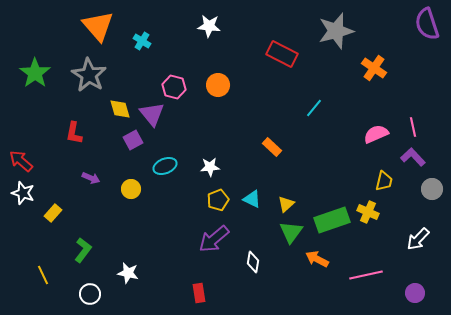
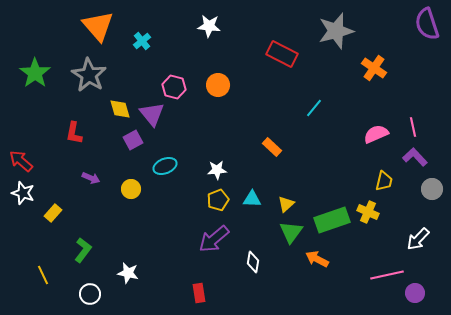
cyan cross at (142, 41): rotated 18 degrees clockwise
purple L-shape at (413, 157): moved 2 px right
white star at (210, 167): moved 7 px right, 3 px down
cyan triangle at (252, 199): rotated 24 degrees counterclockwise
pink line at (366, 275): moved 21 px right
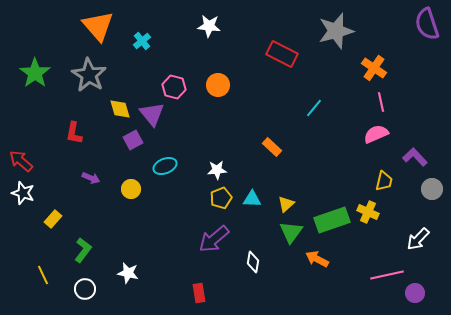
pink line at (413, 127): moved 32 px left, 25 px up
yellow pentagon at (218, 200): moved 3 px right, 2 px up
yellow rectangle at (53, 213): moved 6 px down
white circle at (90, 294): moved 5 px left, 5 px up
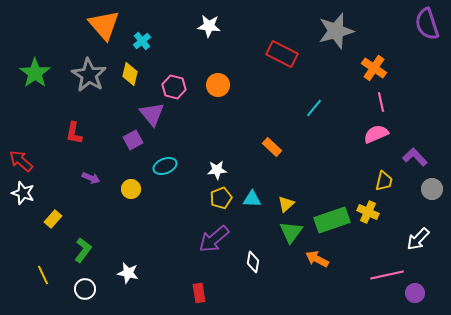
orange triangle at (98, 26): moved 6 px right, 1 px up
yellow diamond at (120, 109): moved 10 px right, 35 px up; rotated 30 degrees clockwise
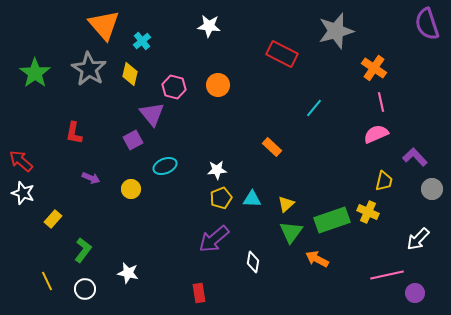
gray star at (89, 75): moved 6 px up
yellow line at (43, 275): moved 4 px right, 6 px down
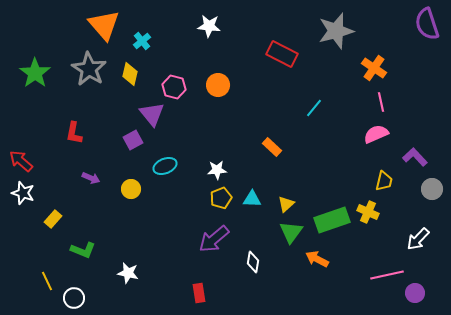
green L-shape at (83, 250): rotated 75 degrees clockwise
white circle at (85, 289): moved 11 px left, 9 px down
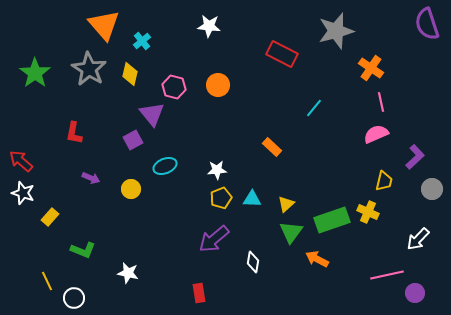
orange cross at (374, 68): moved 3 px left
purple L-shape at (415, 157): rotated 90 degrees clockwise
yellow rectangle at (53, 219): moved 3 px left, 2 px up
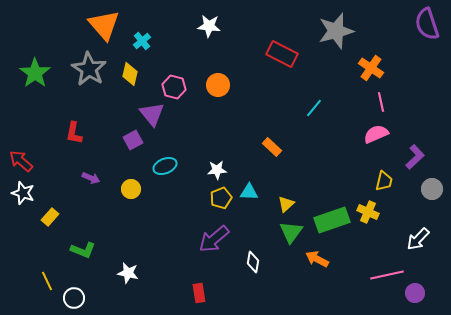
cyan triangle at (252, 199): moved 3 px left, 7 px up
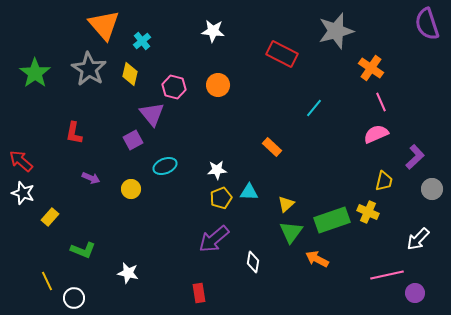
white star at (209, 26): moved 4 px right, 5 px down
pink line at (381, 102): rotated 12 degrees counterclockwise
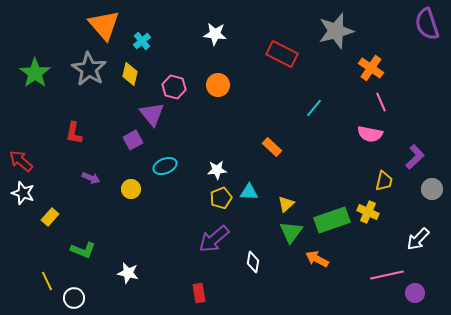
white star at (213, 31): moved 2 px right, 3 px down
pink semicircle at (376, 134): moved 6 px left; rotated 145 degrees counterclockwise
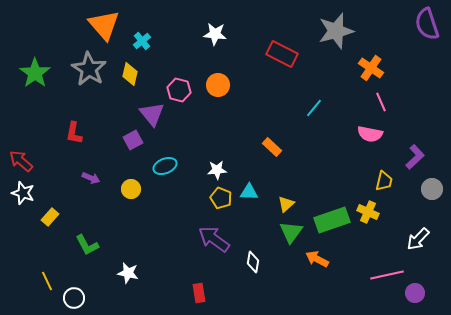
pink hexagon at (174, 87): moved 5 px right, 3 px down
yellow pentagon at (221, 198): rotated 30 degrees counterclockwise
purple arrow at (214, 239): rotated 76 degrees clockwise
green L-shape at (83, 250): moved 4 px right, 5 px up; rotated 40 degrees clockwise
